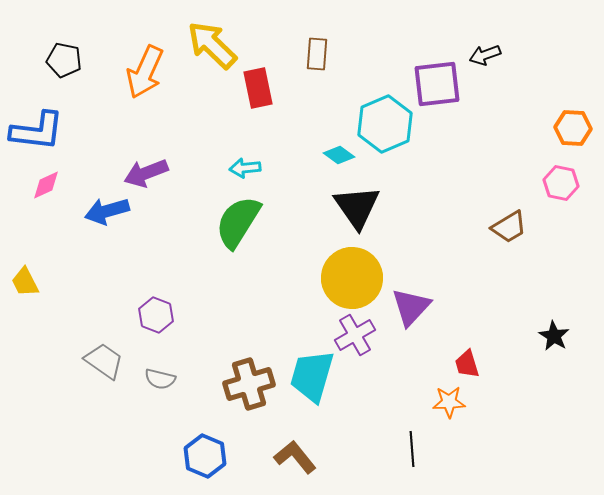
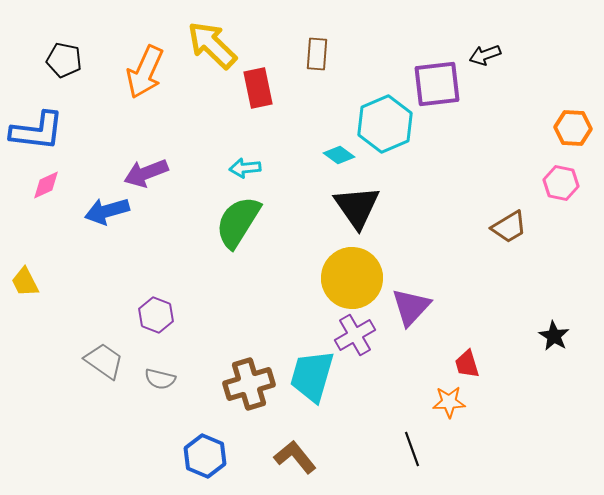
black line: rotated 16 degrees counterclockwise
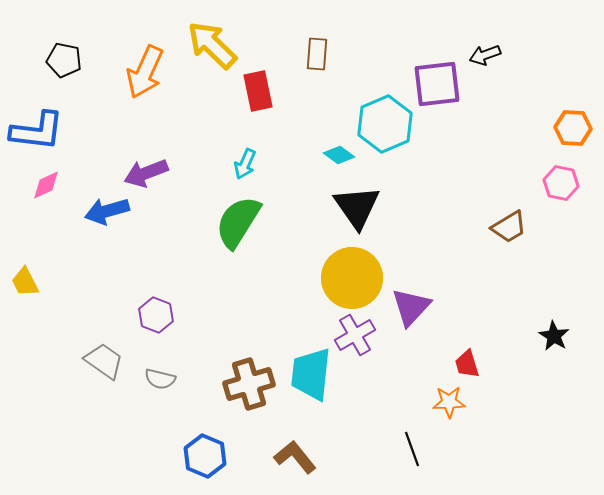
red rectangle: moved 3 px down
cyan arrow: moved 4 px up; rotated 60 degrees counterclockwise
cyan trapezoid: moved 1 px left, 2 px up; rotated 10 degrees counterclockwise
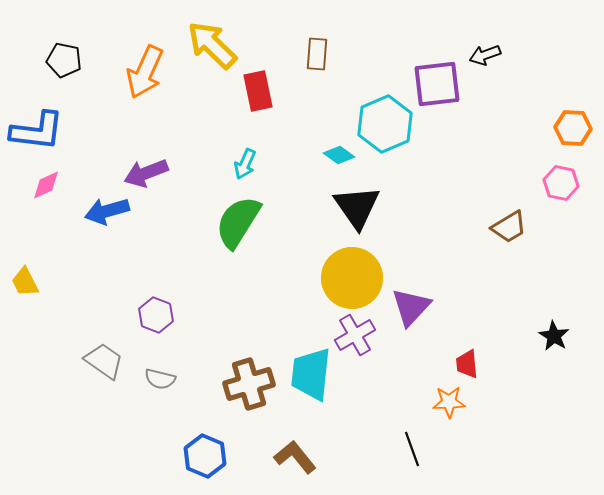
red trapezoid: rotated 12 degrees clockwise
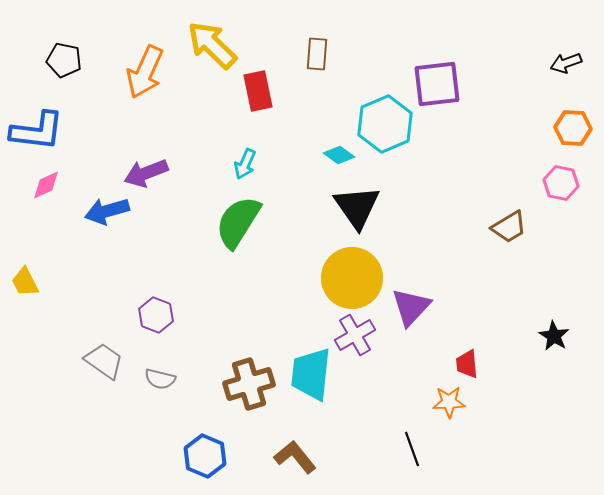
black arrow: moved 81 px right, 8 px down
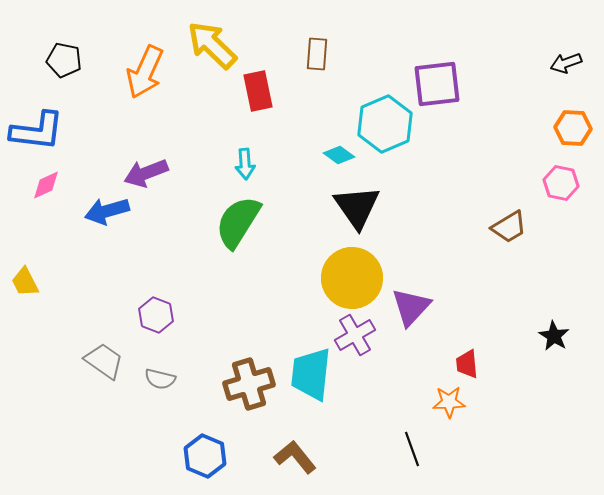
cyan arrow: rotated 28 degrees counterclockwise
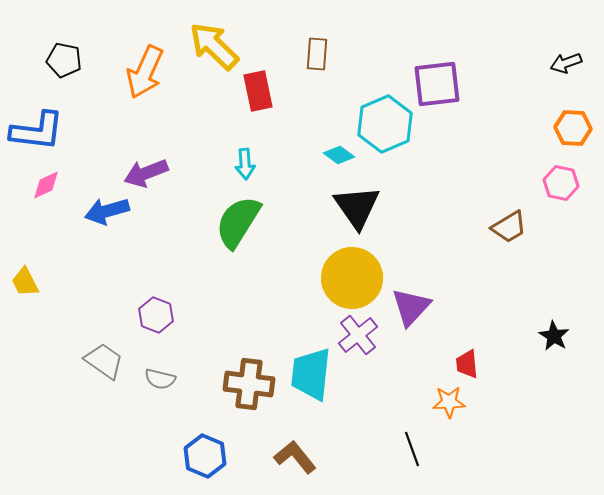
yellow arrow: moved 2 px right, 1 px down
purple cross: moved 3 px right; rotated 9 degrees counterclockwise
brown cross: rotated 24 degrees clockwise
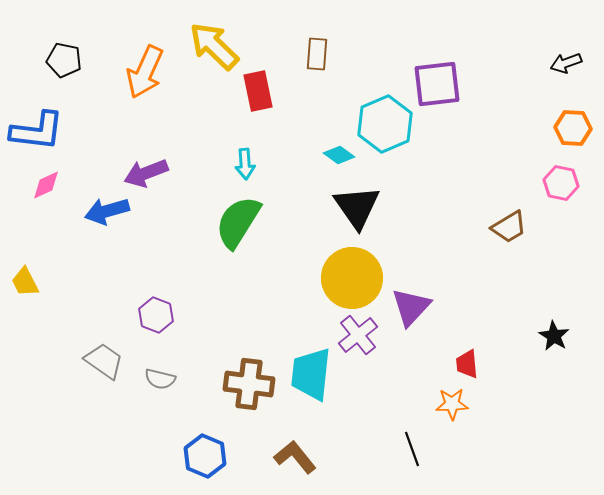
orange star: moved 3 px right, 2 px down
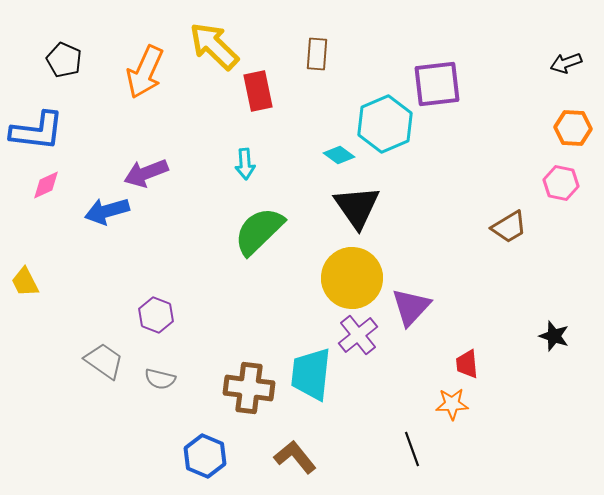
black pentagon: rotated 12 degrees clockwise
green semicircle: moved 21 px right, 9 px down; rotated 14 degrees clockwise
black star: rotated 12 degrees counterclockwise
brown cross: moved 4 px down
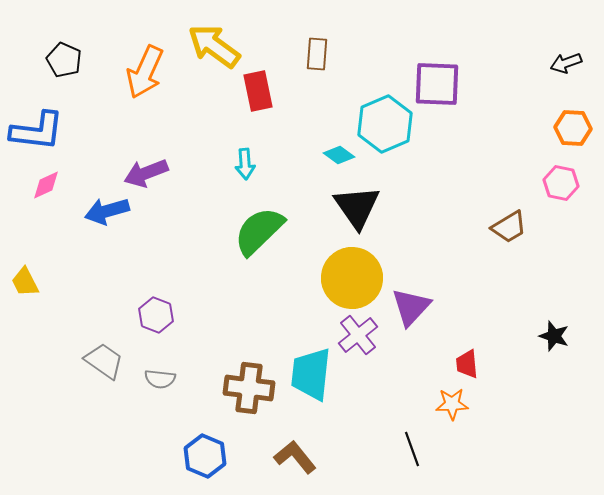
yellow arrow: rotated 8 degrees counterclockwise
purple square: rotated 9 degrees clockwise
gray semicircle: rotated 8 degrees counterclockwise
